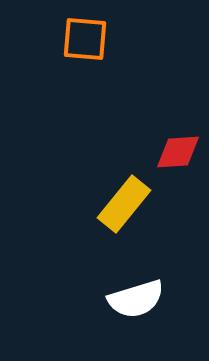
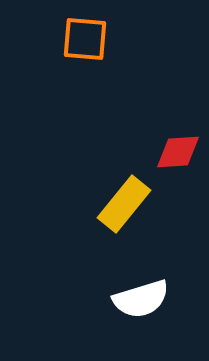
white semicircle: moved 5 px right
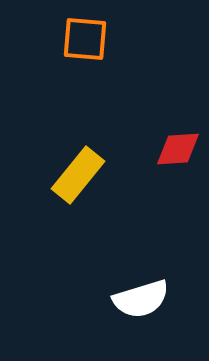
red diamond: moved 3 px up
yellow rectangle: moved 46 px left, 29 px up
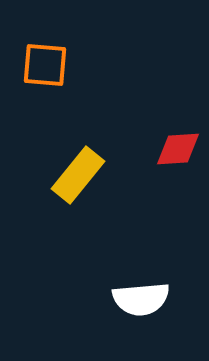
orange square: moved 40 px left, 26 px down
white semicircle: rotated 12 degrees clockwise
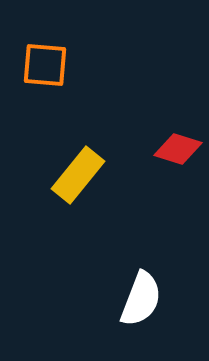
red diamond: rotated 21 degrees clockwise
white semicircle: rotated 64 degrees counterclockwise
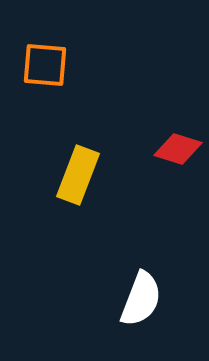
yellow rectangle: rotated 18 degrees counterclockwise
